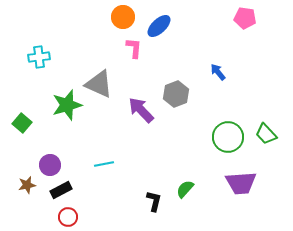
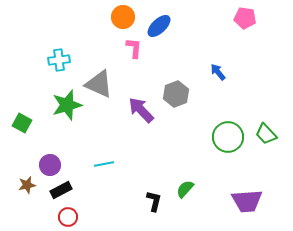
cyan cross: moved 20 px right, 3 px down
green square: rotated 12 degrees counterclockwise
purple trapezoid: moved 6 px right, 18 px down
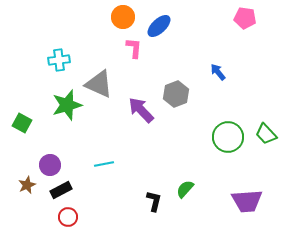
brown star: rotated 12 degrees counterclockwise
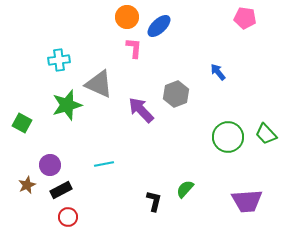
orange circle: moved 4 px right
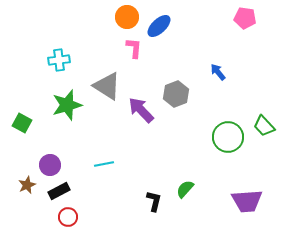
gray triangle: moved 8 px right, 2 px down; rotated 8 degrees clockwise
green trapezoid: moved 2 px left, 8 px up
black rectangle: moved 2 px left, 1 px down
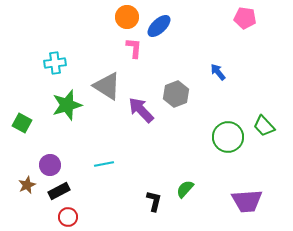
cyan cross: moved 4 px left, 3 px down
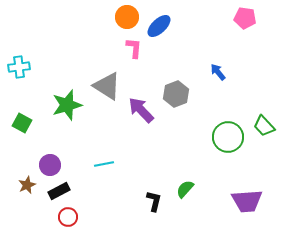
cyan cross: moved 36 px left, 4 px down
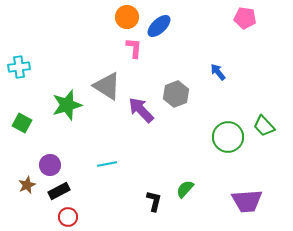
cyan line: moved 3 px right
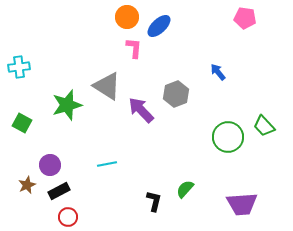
purple trapezoid: moved 5 px left, 3 px down
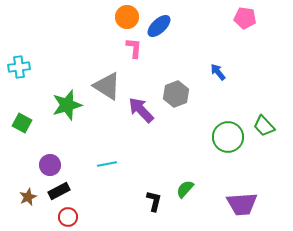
brown star: moved 1 px right, 12 px down
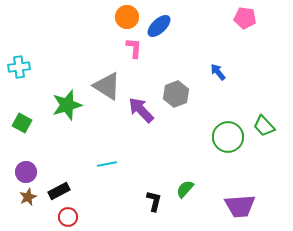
purple circle: moved 24 px left, 7 px down
purple trapezoid: moved 2 px left, 2 px down
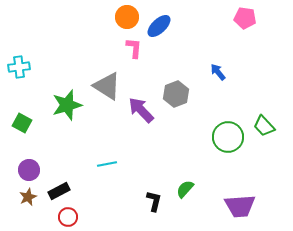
purple circle: moved 3 px right, 2 px up
